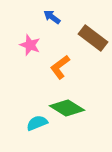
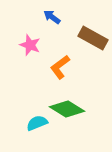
brown rectangle: rotated 8 degrees counterclockwise
green diamond: moved 1 px down
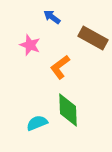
green diamond: moved 1 px right, 1 px down; rotated 56 degrees clockwise
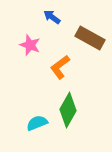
brown rectangle: moved 3 px left
green diamond: rotated 32 degrees clockwise
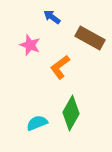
green diamond: moved 3 px right, 3 px down
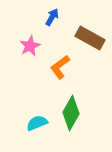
blue arrow: rotated 84 degrees clockwise
pink star: moved 1 px down; rotated 25 degrees clockwise
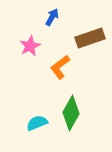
brown rectangle: rotated 48 degrees counterclockwise
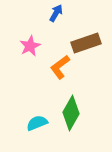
blue arrow: moved 4 px right, 4 px up
brown rectangle: moved 4 px left, 5 px down
